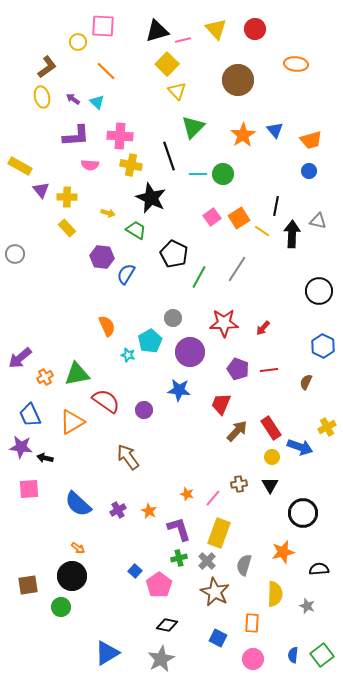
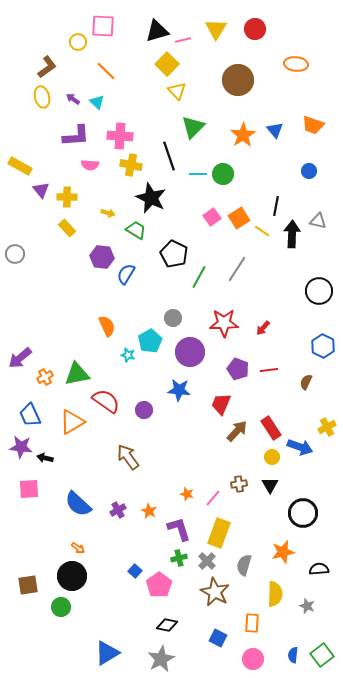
yellow triangle at (216, 29): rotated 15 degrees clockwise
orange trapezoid at (311, 140): moved 2 px right, 15 px up; rotated 35 degrees clockwise
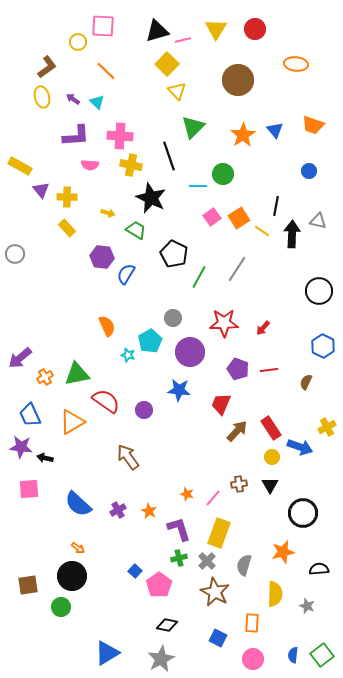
cyan line at (198, 174): moved 12 px down
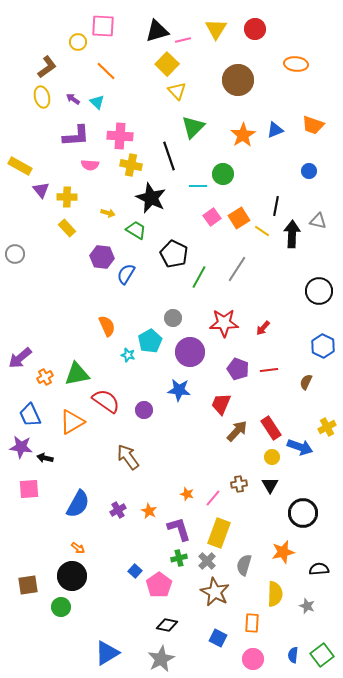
blue triangle at (275, 130): rotated 48 degrees clockwise
blue semicircle at (78, 504): rotated 104 degrees counterclockwise
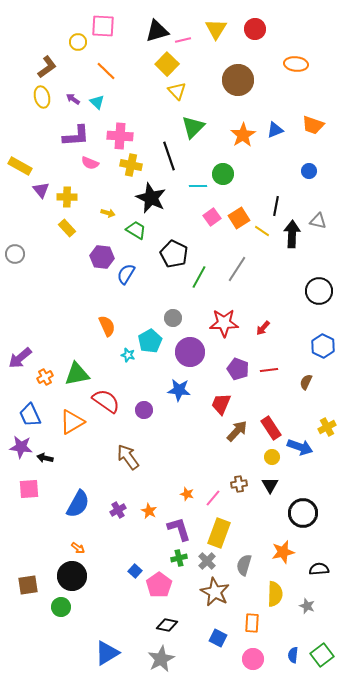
pink semicircle at (90, 165): moved 2 px up; rotated 18 degrees clockwise
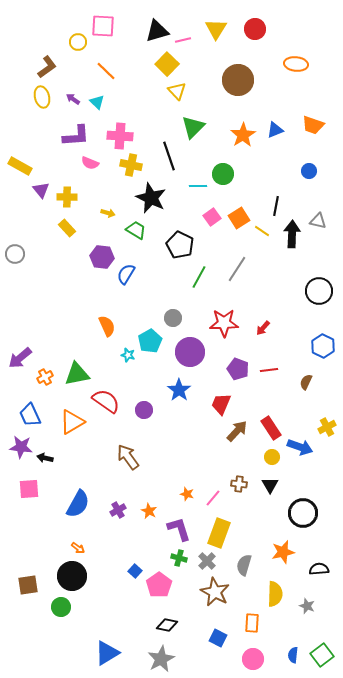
black pentagon at (174, 254): moved 6 px right, 9 px up
blue star at (179, 390): rotated 30 degrees clockwise
brown cross at (239, 484): rotated 14 degrees clockwise
green cross at (179, 558): rotated 28 degrees clockwise
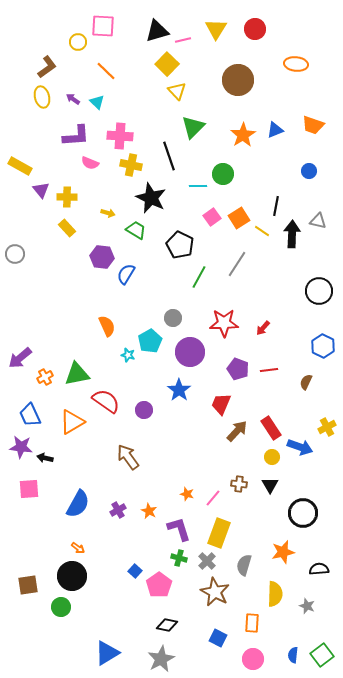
gray line at (237, 269): moved 5 px up
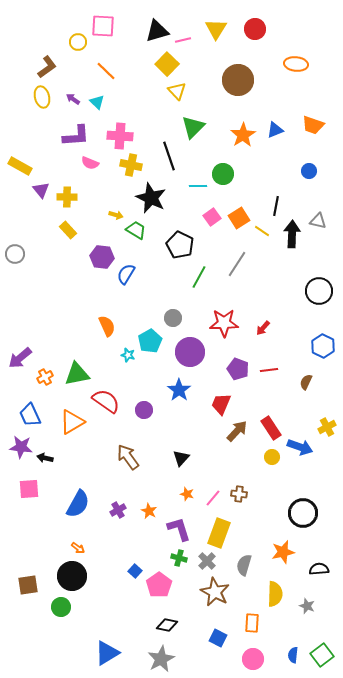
yellow arrow at (108, 213): moved 8 px right, 2 px down
yellow rectangle at (67, 228): moved 1 px right, 2 px down
brown cross at (239, 484): moved 10 px down
black triangle at (270, 485): moved 89 px left, 27 px up; rotated 12 degrees clockwise
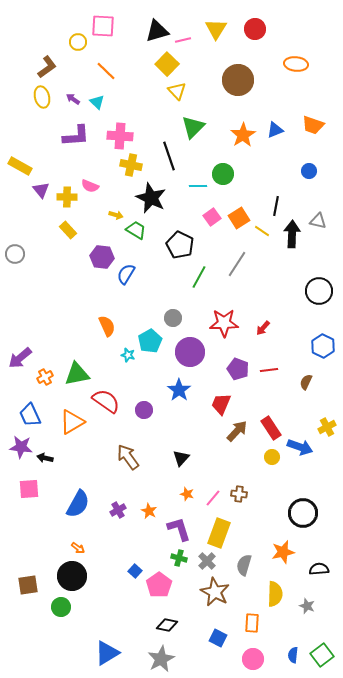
pink semicircle at (90, 163): moved 23 px down
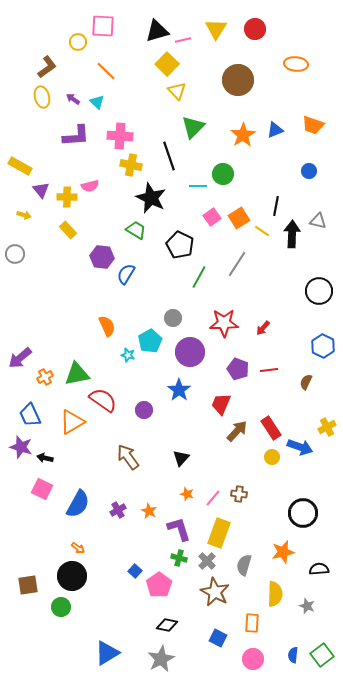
pink semicircle at (90, 186): rotated 36 degrees counterclockwise
yellow arrow at (116, 215): moved 92 px left
red semicircle at (106, 401): moved 3 px left, 1 px up
purple star at (21, 447): rotated 10 degrees clockwise
pink square at (29, 489): moved 13 px right; rotated 30 degrees clockwise
